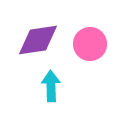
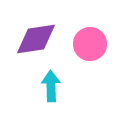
purple diamond: moved 2 px left, 1 px up
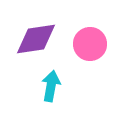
cyan arrow: rotated 12 degrees clockwise
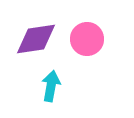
pink circle: moved 3 px left, 5 px up
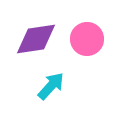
cyan arrow: rotated 32 degrees clockwise
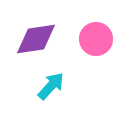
pink circle: moved 9 px right
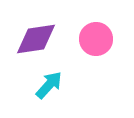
cyan arrow: moved 2 px left, 1 px up
